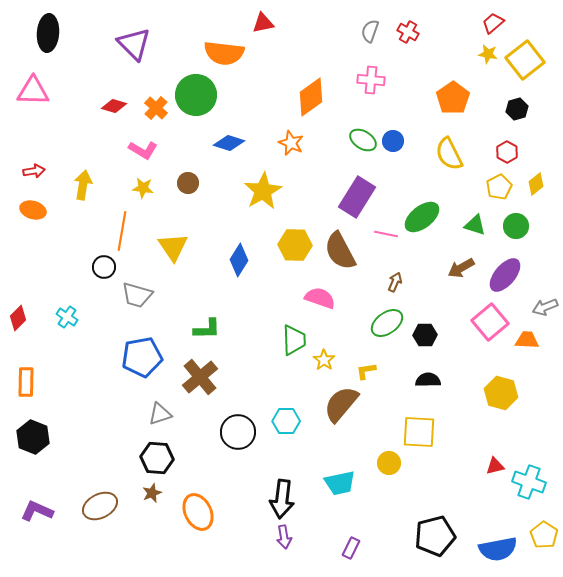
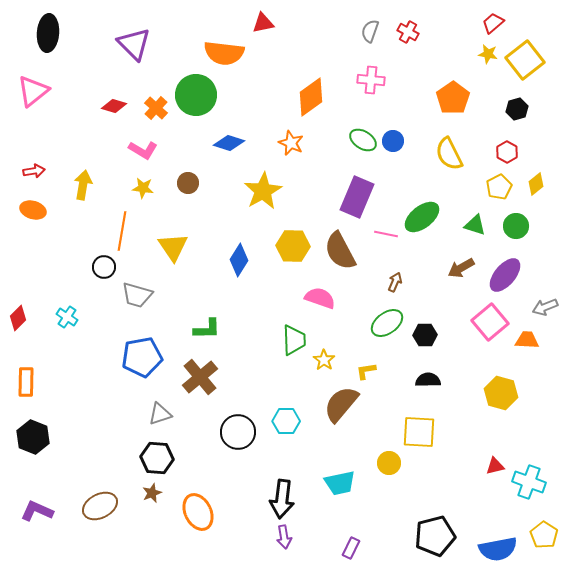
pink triangle at (33, 91): rotated 40 degrees counterclockwise
purple rectangle at (357, 197): rotated 9 degrees counterclockwise
yellow hexagon at (295, 245): moved 2 px left, 1 px down
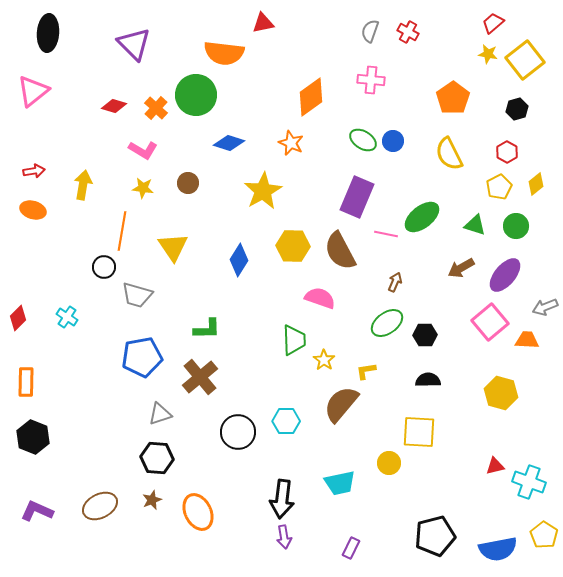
brown star at (152, 493): moved 7 px down
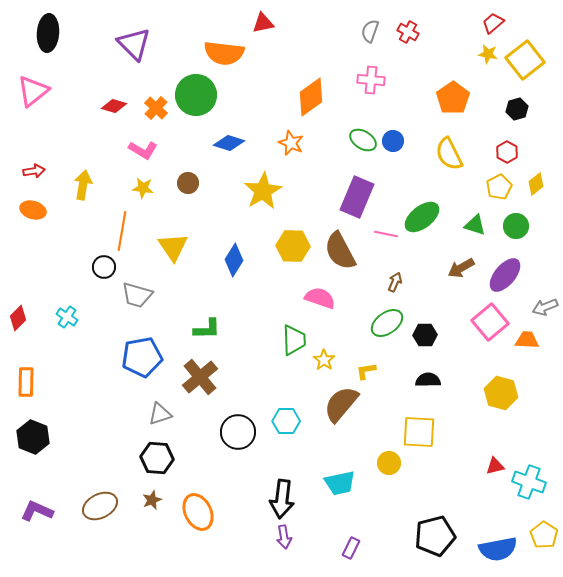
blue diamond at (239, 260): moved 5 px left
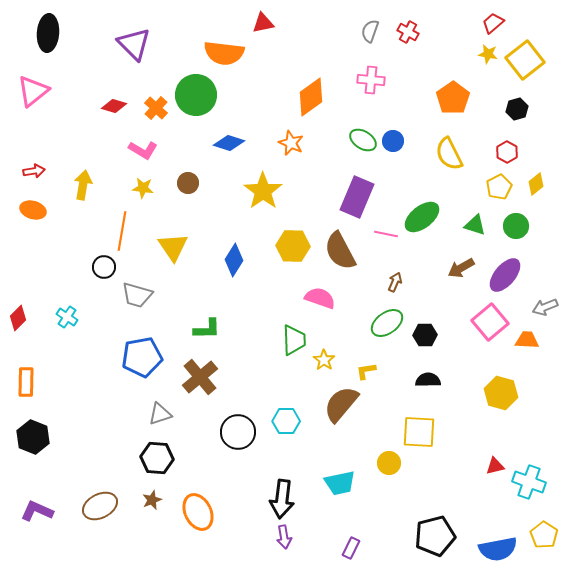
yellow star at (263, 191): rotated 6 degrees counterclockwise
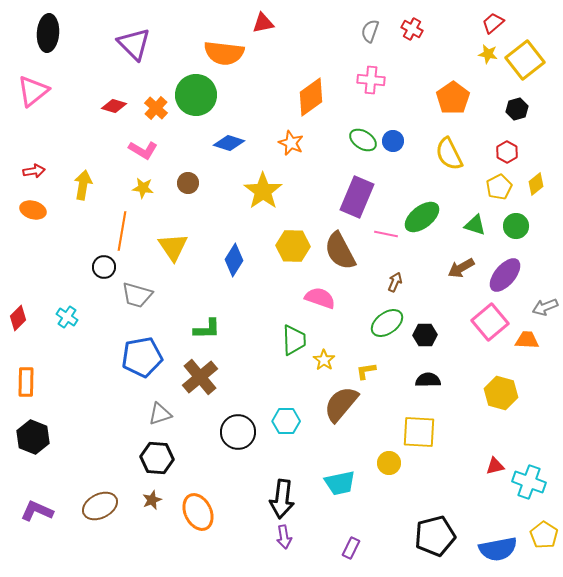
red cross at (408, 32): moved 4 px right, 3 px up
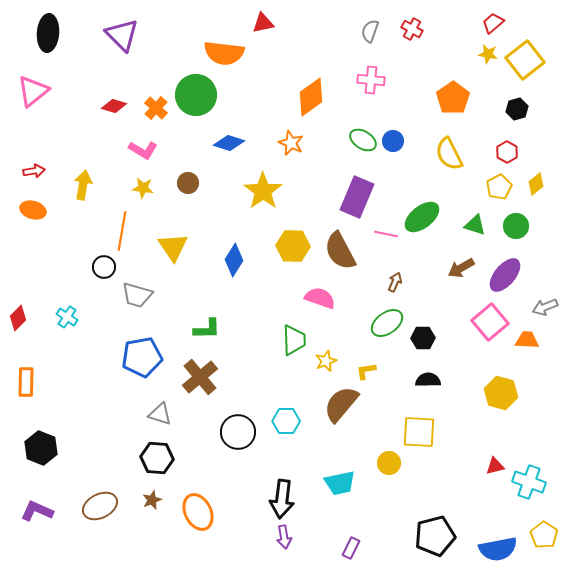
purple triangle at (134, 44): moved 12 px left, 9 px up
black hexagon at (425, 335): moved 2 px left, 3 px down
yellow star at (324, 360): moved 2 px right, 1 px down; rotated 15 degrees clockwise
gray triangle at (160, 414): rotated 35 degrees clockwise
black hexagon at (33, 437): moved 8 px right, 11 px down
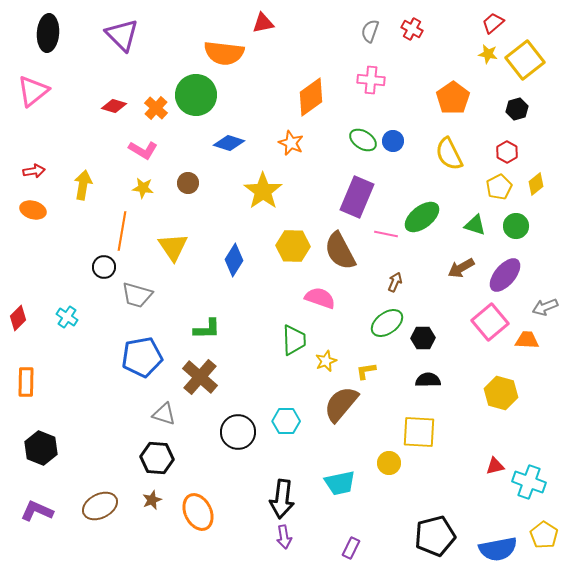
brown cross at (200, 377): rotated 9 degrees counterclockwise
gray triangle at (160, 414): moved 4 px right
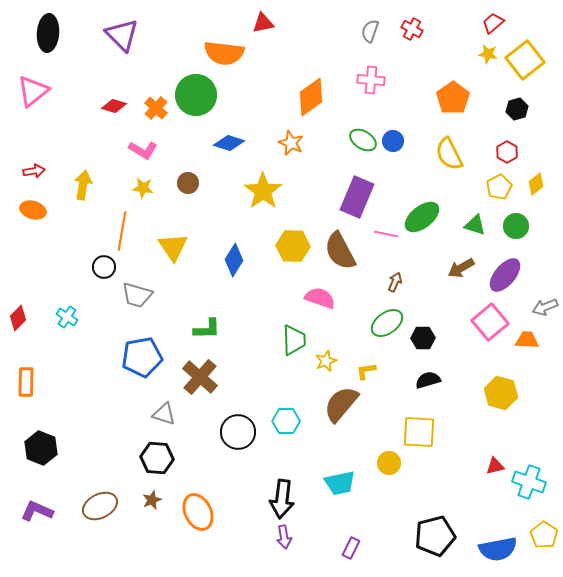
black semicircle at (428, 380): rotated 15 degrees counterclockwise
